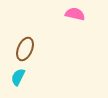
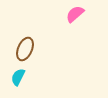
pink semicircle: rotated 54 degrees counterclockwise
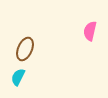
pink semicircle: moved 15 px right, 17 px down; rotated 36 degrees counterclockwise
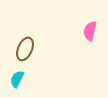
cyan semicircle: moved 1 px left, 2 px down
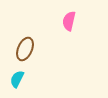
pink semicircle: moved 21 px left, 10 px up
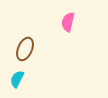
pink semicircle: moved 1 px left, 1 px down
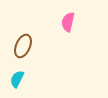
brown ellipse: moved 2 px left, 3 px up
